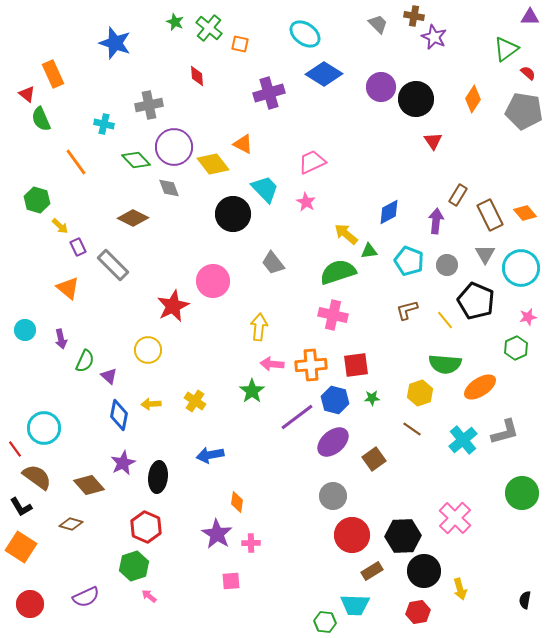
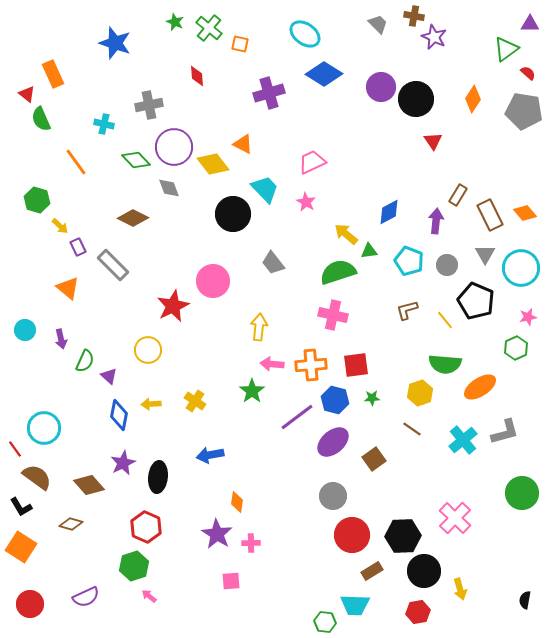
purple triangle at (530, 17): moved 7 px down
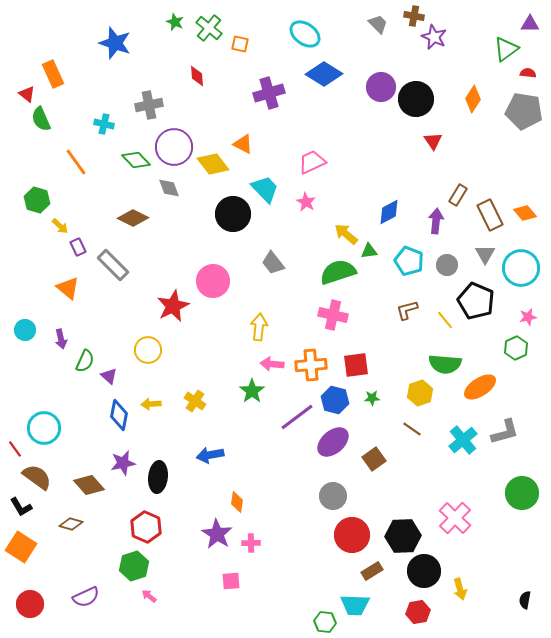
red semicircle at (528, 73): rotated 35 degrees counterclockwise
purple star at (123, 463): rotated 15 degrees clockwise
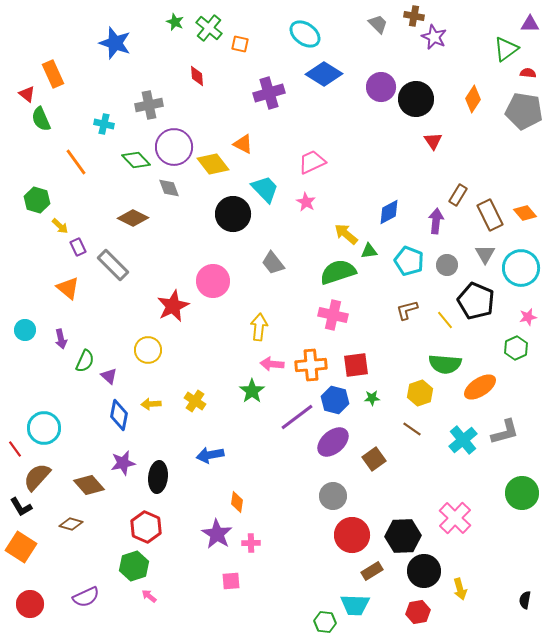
brown semicircle at (37, 477): rotated 84 degrees counterclockwise
